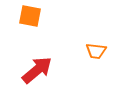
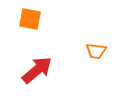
orange square: moved 3 px down
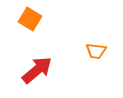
orange square: rotated 20 degrees clockwise
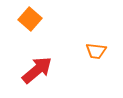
orange square: rotated 10 degrees clockwise
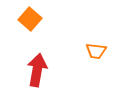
red arrow: rotated 40 degrees counterclockwise
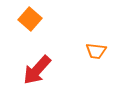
red arrow: rotated 148 degrees counterclockwise
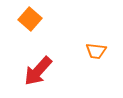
red arrow: moved 1 px right, 1 px down
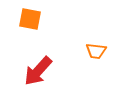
orange square: rotated 30 degrees counterclockwise
